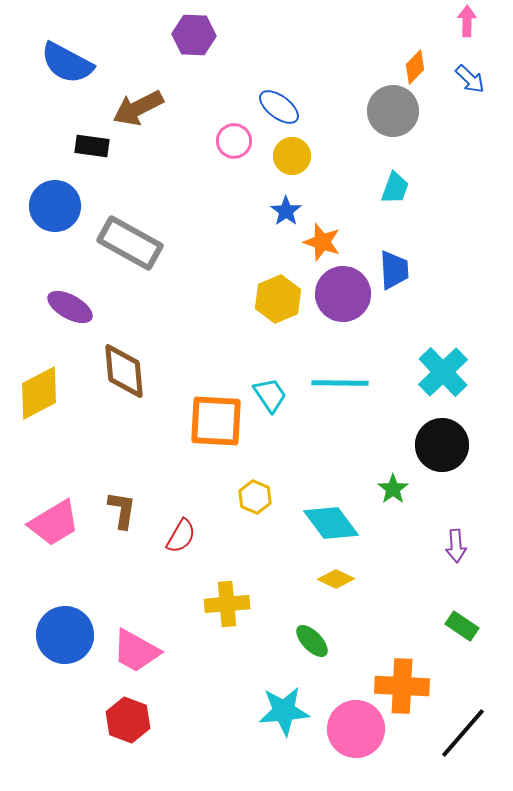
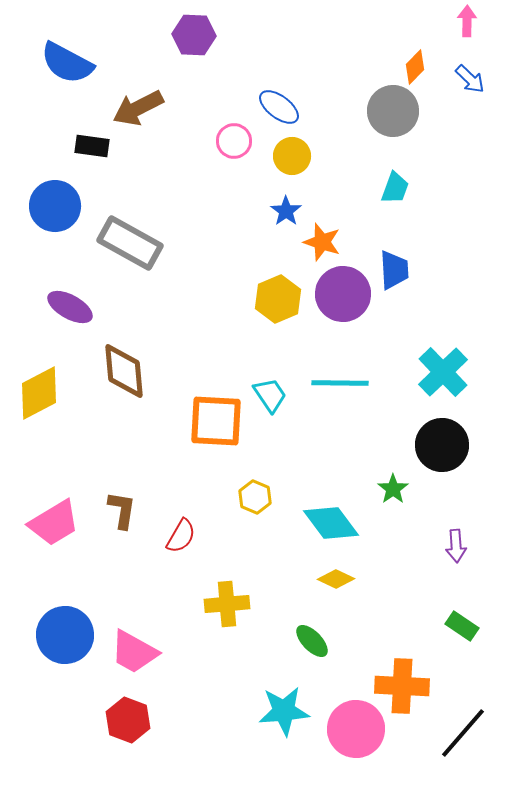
pink trapezoid at (136, 651): moved 2 px left, 1 px down
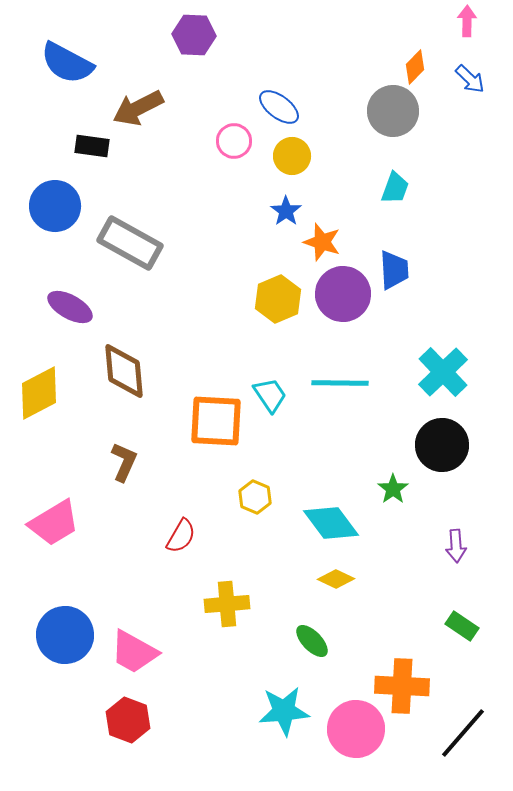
brown L-shape at (122, 510): moved 2 px right, 48 px up; rotated 15 degrees clockwise
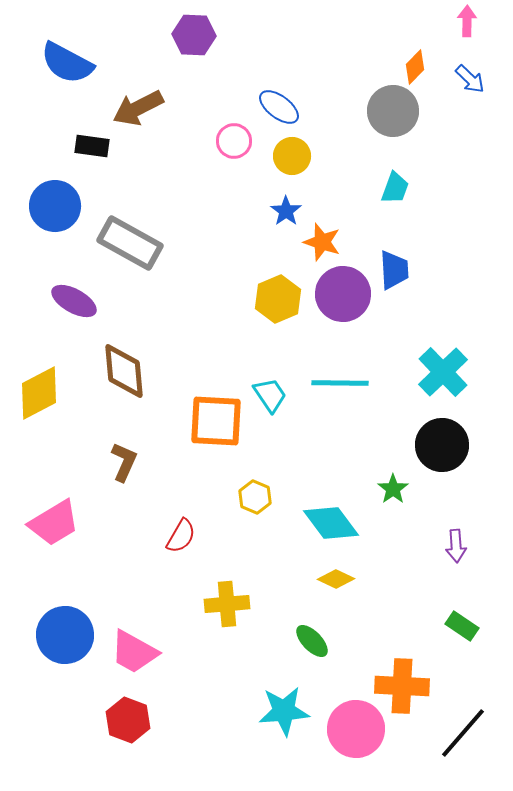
purple ellipse at (70, 307): moved 4 px right, 6 px up
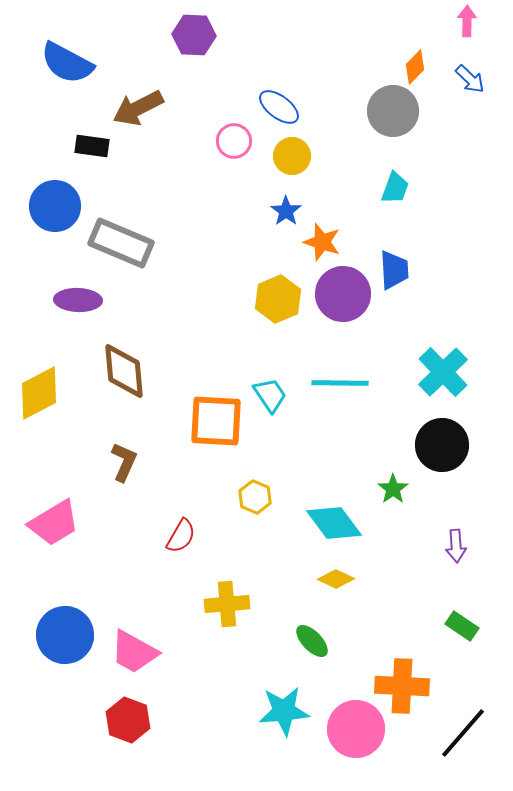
gray rectangle at (130, 243): moved 9 px left; rotated 6 degrees counterclockwise
purple ellipse at (74, 301): moved 4 px right, 1 px up; rotated 27 degrees counterclockwise
cyan diamond at (331, 523): moved 3 px right
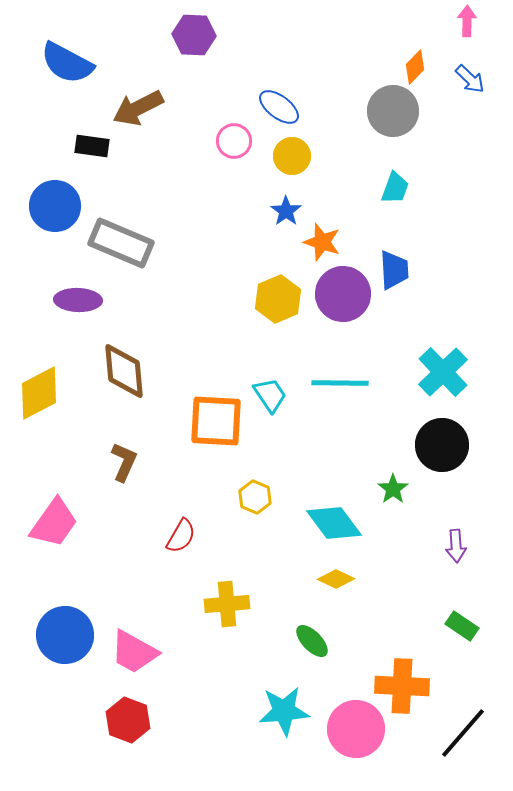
pink trapezoid at (54, 523): rotated 24 degrees counterclockwise
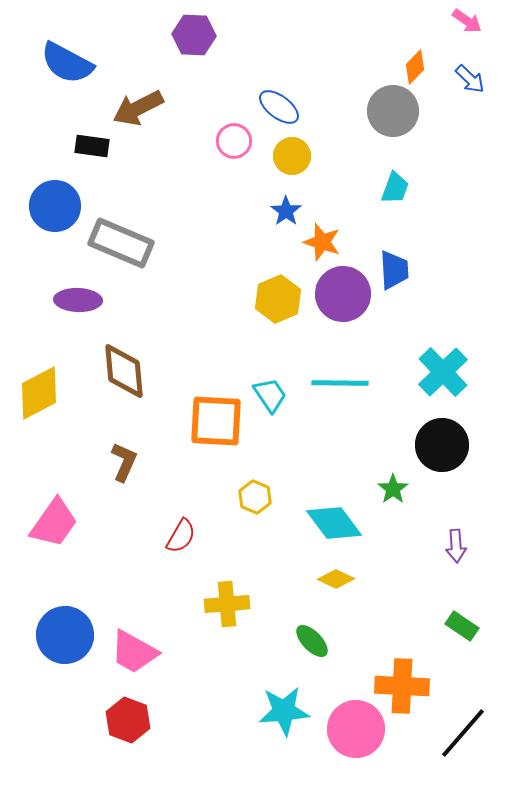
pink arrow at (467, 21): rotated 124 degrees clockwise
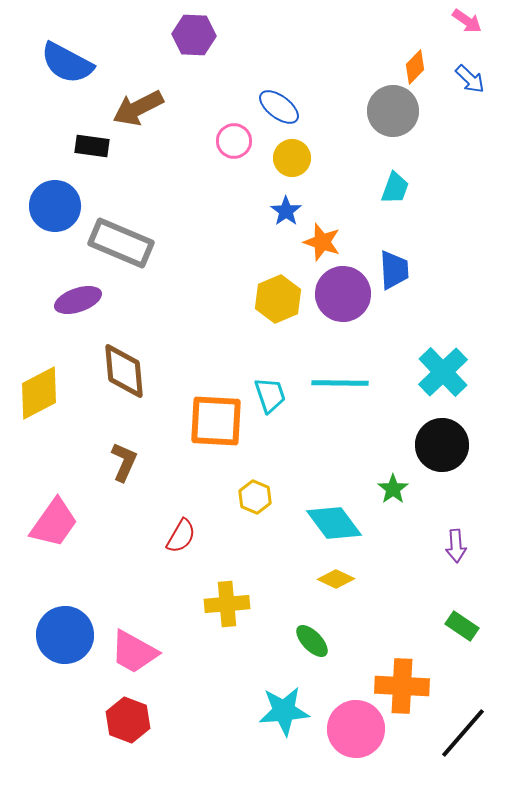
yellow circle at (292, 156): moved 2 px down
purple ellipse at (78, 300): rotated 21 degrees counterclockwise
cyan trapezoid at (270, 395): rotated 15 degrees clockwise
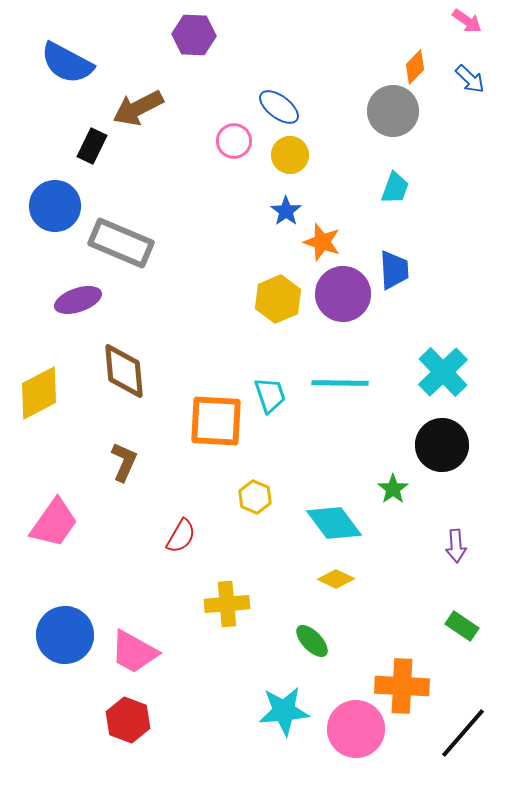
black rectangle at (92, 146): rotated 72 degrees counterclockwise
yellow circle at (292, 158): moved 2 px left, 3 px up
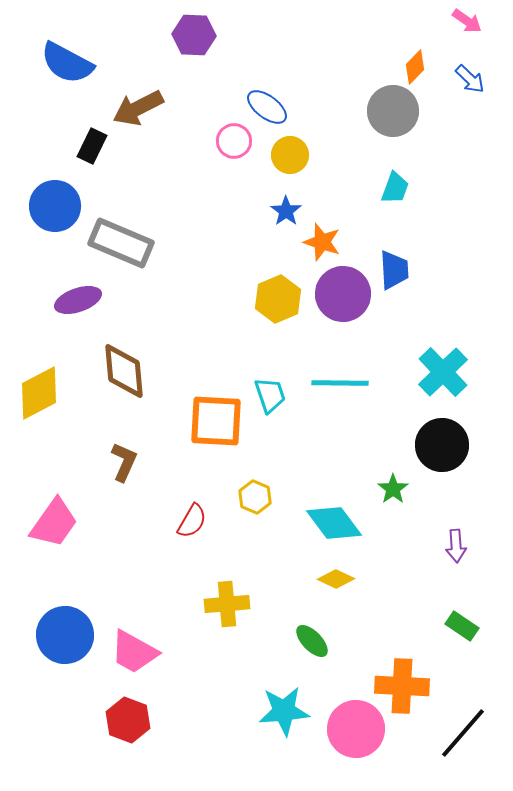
blue ellipse at (279, 107): moved 12 px left
red semicircle at (181, 536): moved 11 px right, 15 px up
